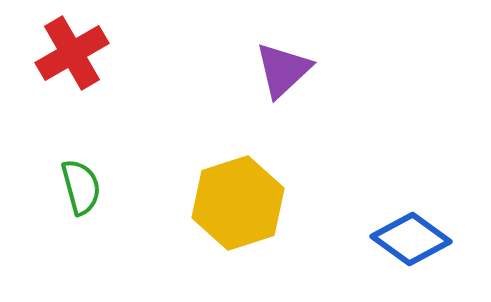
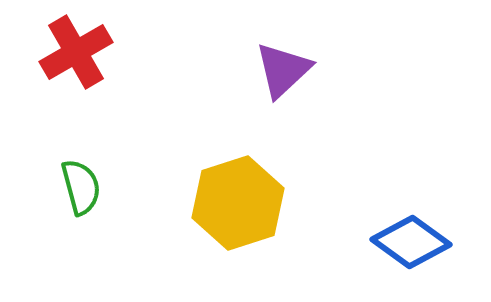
red cross: moved 4 px right, 1 px up
blue diamond: moved 3 px down
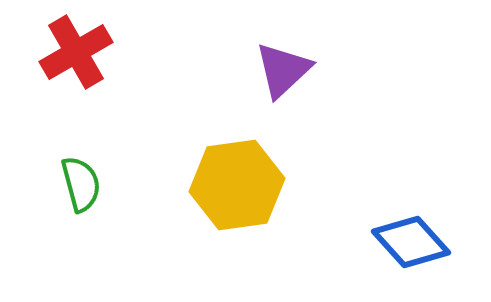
green semicircle: moved 3 px up
yellow hexagon: moved 1 px left, 18 px up; rotated 10 degrees clockwise
blue diamond: rotated 12 degrees clockwise
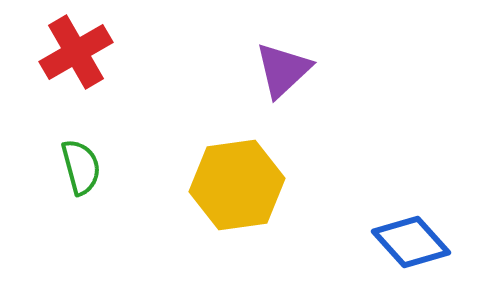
green semicircle: moved 17 px up
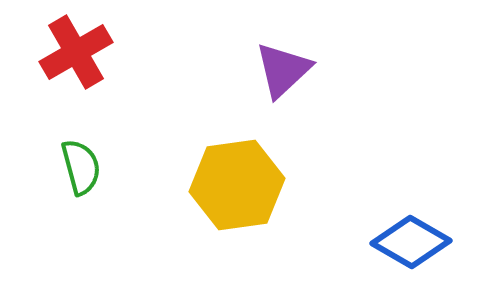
blue diamond: rotated 18 degrees counterclockwise
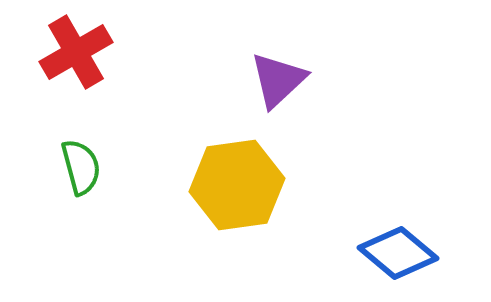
purple triangle: moved 5 px left, 10 px down
blue diamond: moved 13 px left, 11 px down; rotated 10 degrees clockwise
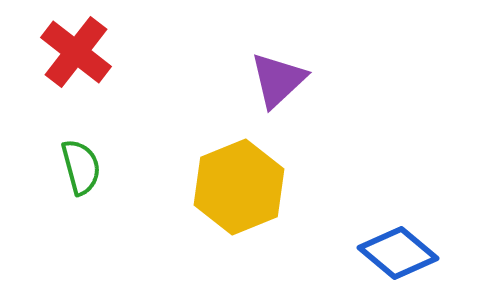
red cross: rotated 22 degrees counterclockwise
yellow hexagon: moved 2 px right, 2 px down; rotated 14 degrees counterclockwise
